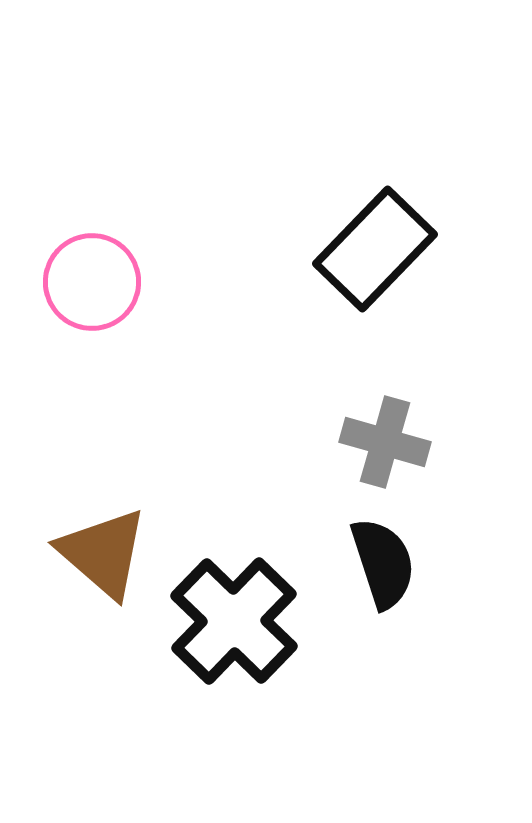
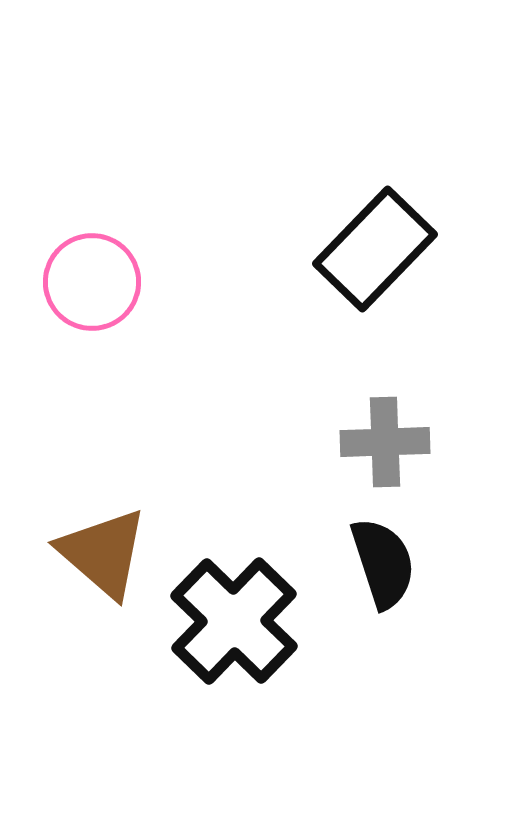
gray cross: rotated 18 degrees counterclockwise
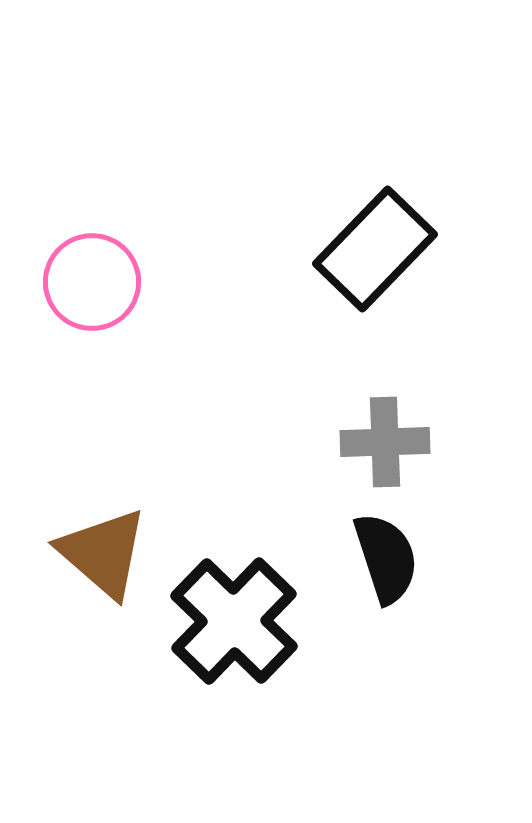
black semicircle: moved 3 px right, 5 px up
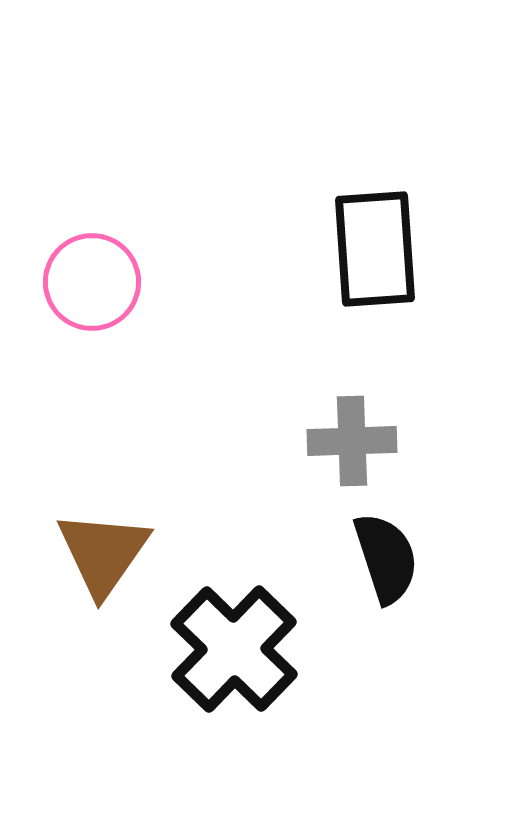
black rectangle: rotated 48 degrees counterclockwise
gray cross: moved 33 px left, 1 px up
brown triangle: rotated 24 degrees clockwise
black cross: moved 28 px down
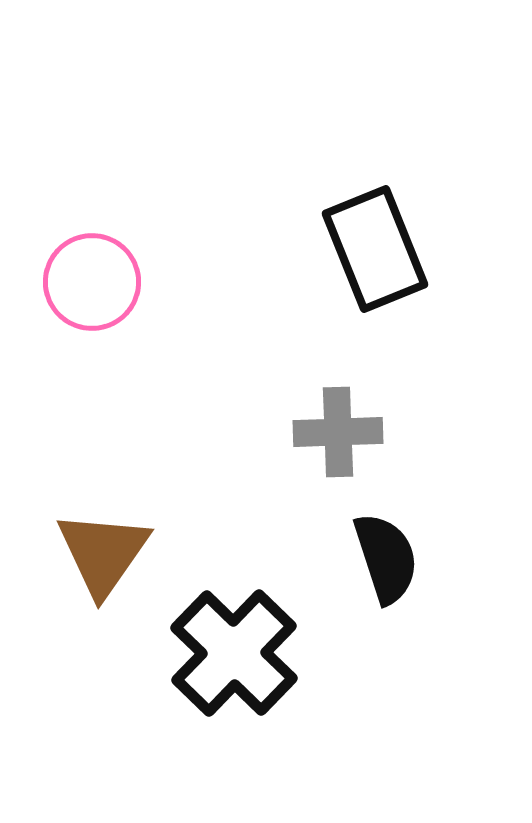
black rectangle: rotated 18 degrees counterclockwise
gray cross: moved 14 px left, 9 px up
black cross: moved 4 px down
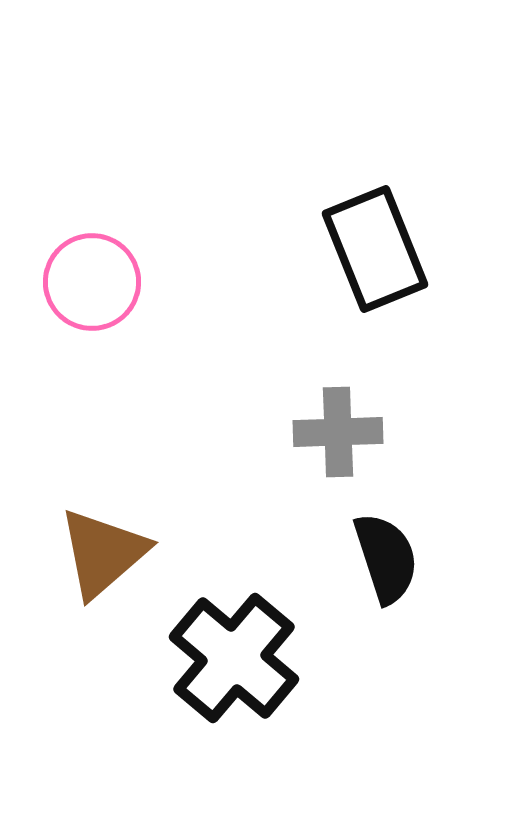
brown triangle: rotated 14 degrees clockwise
black cross: moved 5 px down; rotated 4 degrees counterclockwise
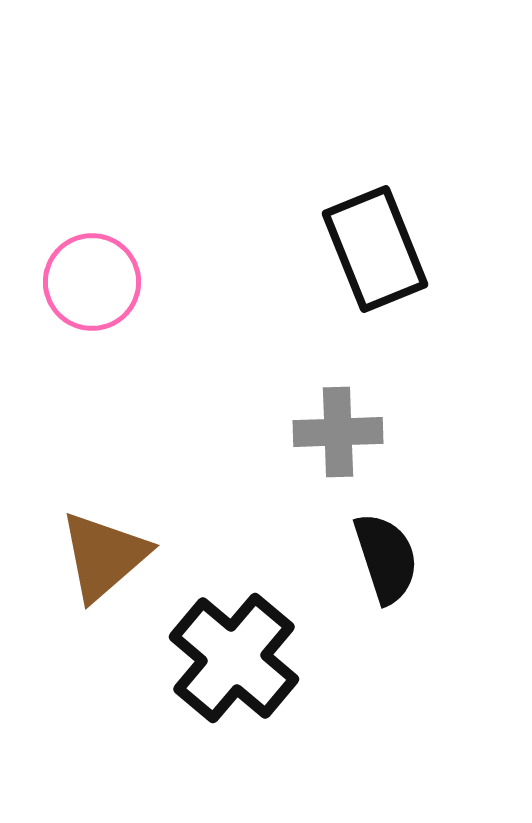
brown triangle: moved 1 px right, 3 px down
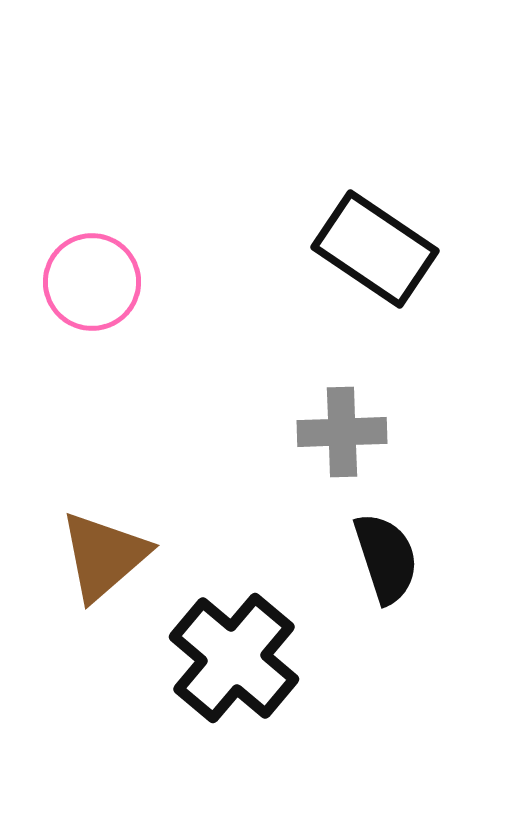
black rectangle: rotated 34 degrees counterclockwise
gray cross: moved 4 px right
